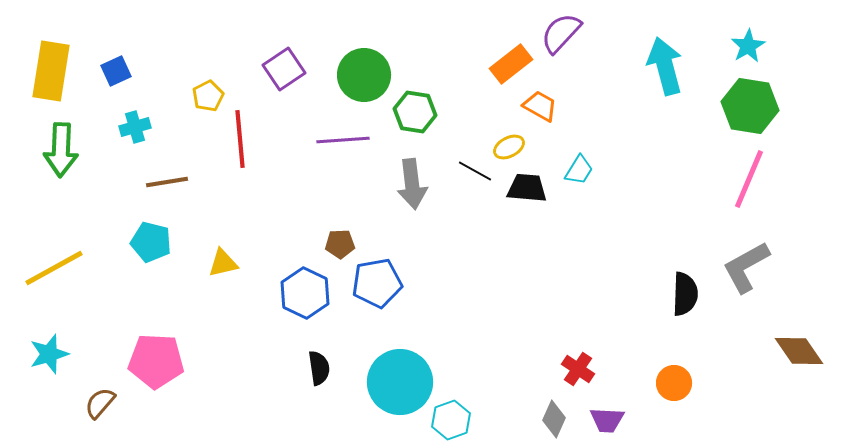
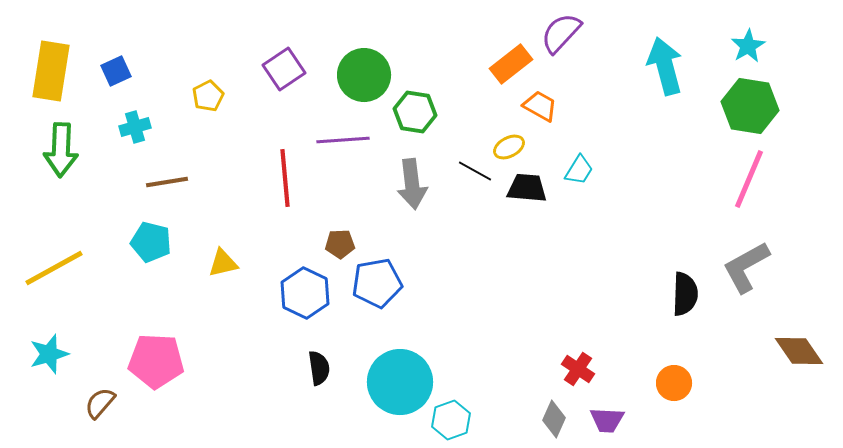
red line at (240, 139): moved 45 px right, 39 px down
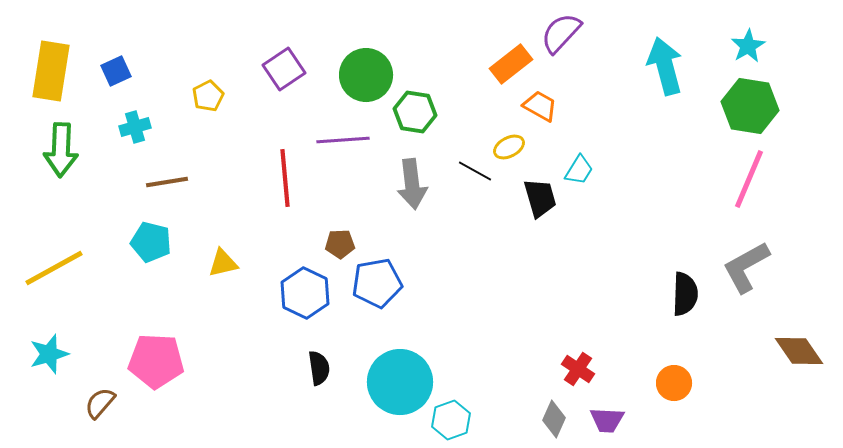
green circle at (364, 75): moved 2 px right
black trapezoid at (527, 188): moved 13 px right, 10 px down; rotated 69 degrees clockwise
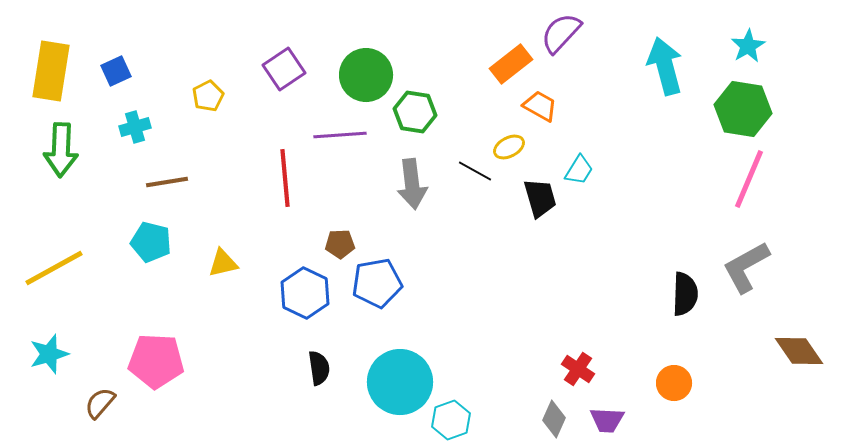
green hexagon at (750, 106): moved 7 px left, 3 px down
purple line at (343, 140): moved 3 px left, 5 px up
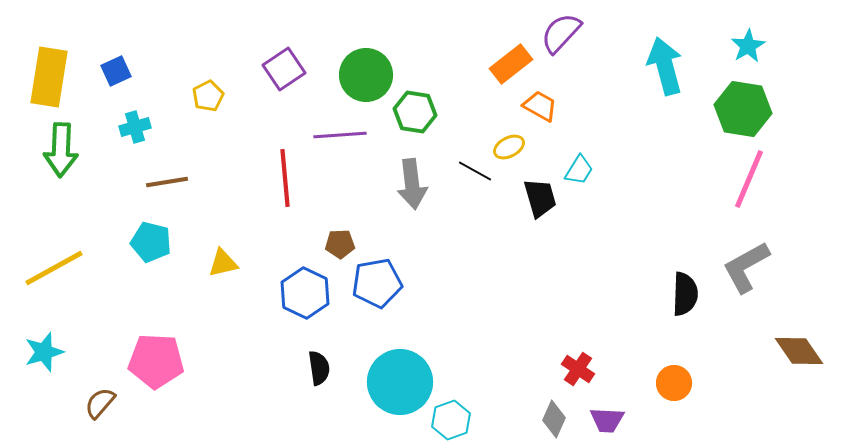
yellow rectangle at (51, 71): moved 2 px left, 6 px down
cyan star at (49, 354): moved 5 px left, 2 px up
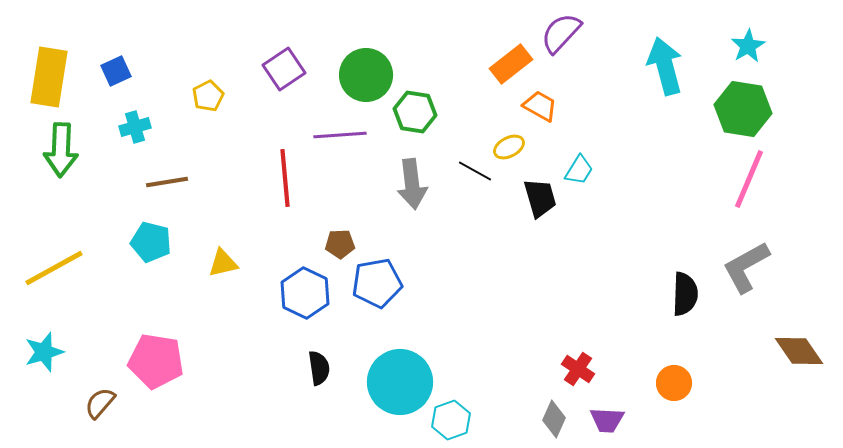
pink pentagon at (156, 361): rotated 6 degrees clockwise
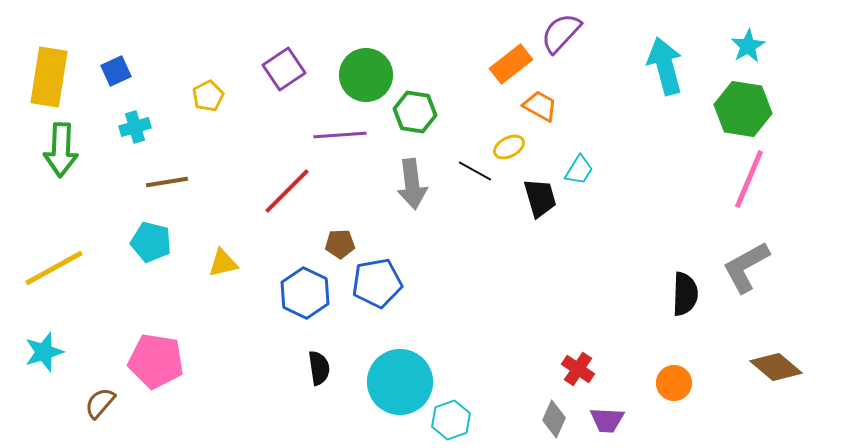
red line at (285, 178): moved 2 px right, 13 px down; rotated 50 degrees clockwise
brown diamond at (799, 351): moved 23 px left, 16 px down; rotated 15 degrees counterclockwise
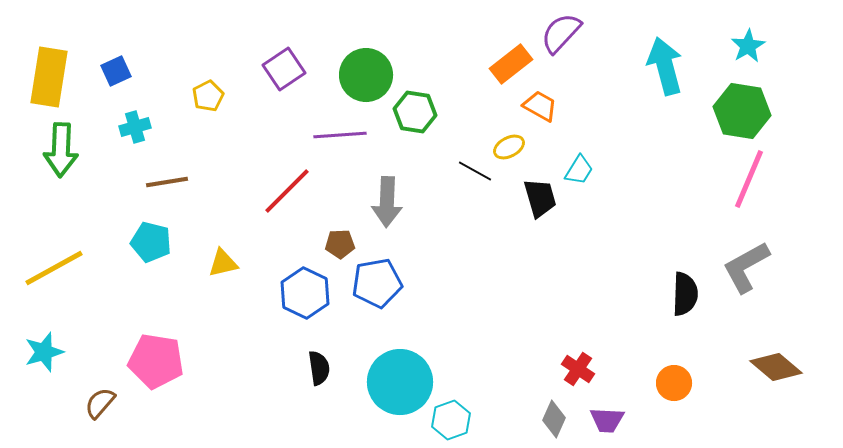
green hexagon at (743, 109): moved 1 px left, 2 px down
gray arrow at (412, 184): moved 25 px left, 18 px down; rotated 9 degrees clockwise
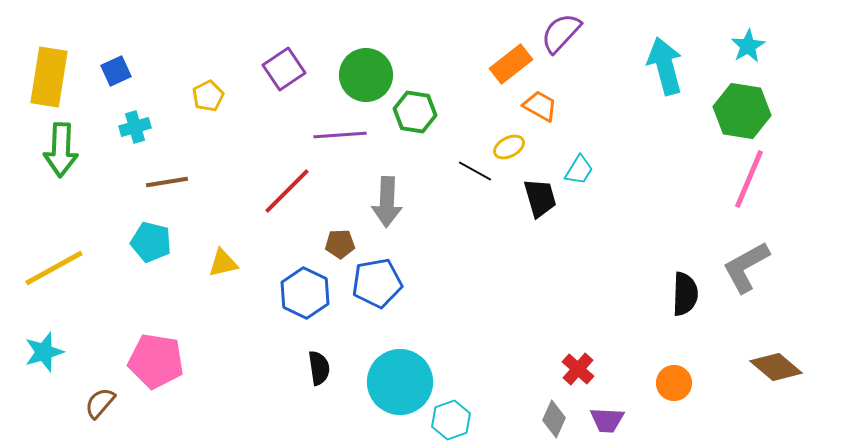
red cross at (578, 369): rotated 8 degrees clockwise
